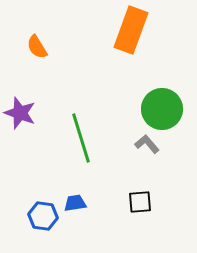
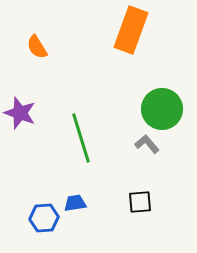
blue hexagon: moved 1 px right, 2 px down; rotated 12 degrees counterclockwise
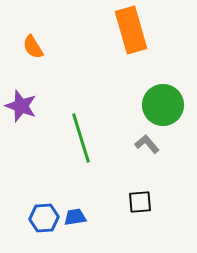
orange rectangle: rotated 36 degrees counterclockwise
orange semicircle: moved 4 px left
green circle: moved 1 px right, 4 px up
purple star: moved 1 px right, 7 px up
blue trapezoid: moved 14 px down
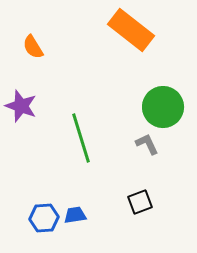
orange rectangle: rotated 36 degrees counterclockwise
green circle: moved 2 px down
gray L-shape: rotated 15 degrees clockwise
black square: rotated 15 degrees counterclockwise
blue trapezoid: moved 2 px up
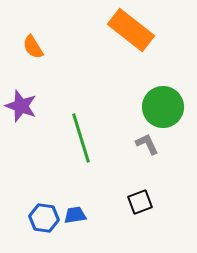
blue hexagon: rotated 12 degrees clockwise
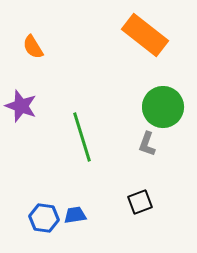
orange rectangle: moved 14 px right, 5 px down
green line: moved 1 px right, 1 px up
gray L-shape: rotated 135 degrees counterclockwise
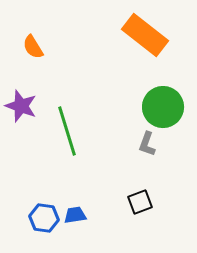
green line: moved 15 px left, 6 px up
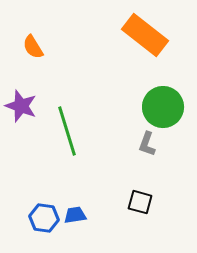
black square: rotated 35 degrees clockwise
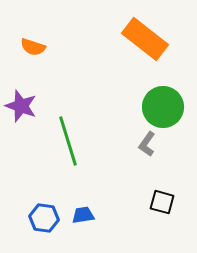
orange rectangle: moved 4 px down
orange semicircle: rotated 40 degrees counterclockwise
green line: moved 1 px right, 10 px down
gray L-shape: rotated 15 degrees clockwise
black square: moved 22 px right
blue trapezoid: moved 8 px right
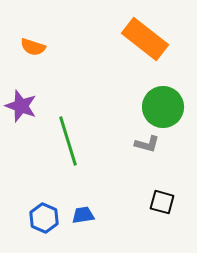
gray L-shape: rotated 110 degrees counterclockwise
blue hexagon: rotated 16 degrees clockwise
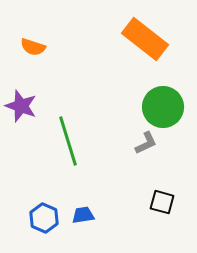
gray L-shape: moved 1 px left, 1 px up; rotated 40 degrees counterclockwise
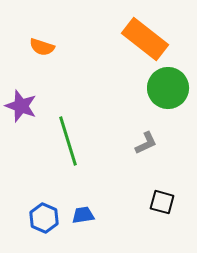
orange semicircle: moved 9 px right
green circle: moved 5 px right, 19 px up
